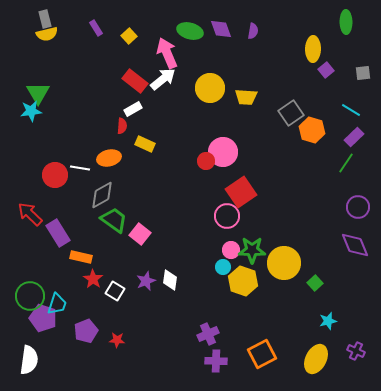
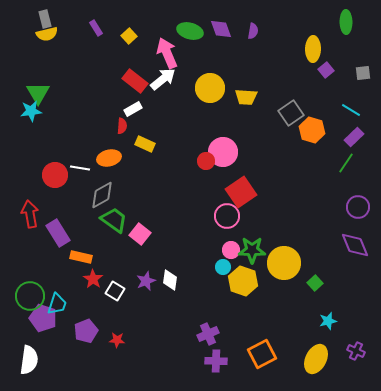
red arrow at (30, 214): rotated 36 degrees clockwise
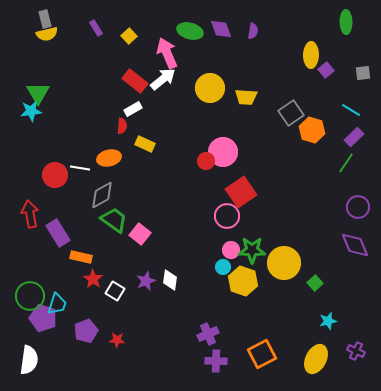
yellow ellipse at (313, 49): moved 2 px left, 6 px down
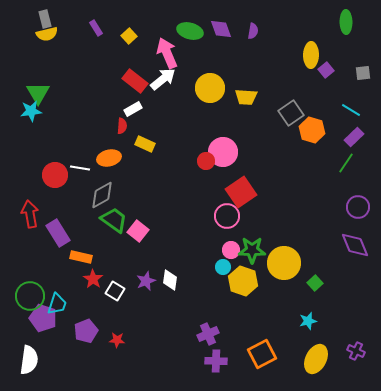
pink square at (140, 234): moved 2 px left, 3 px up
cyan star at (328, 321): moved 20 px left
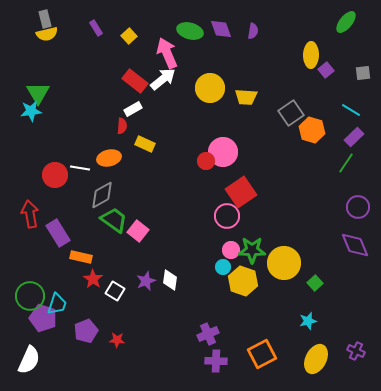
green ellipse at (346, 22): rotated 40 degrees clockwise
white semicircle at (29, 360): rotated 16 degrees clockwise
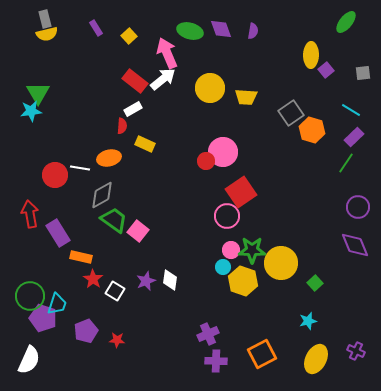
yellow circle at (284, 263): moved 3 px left
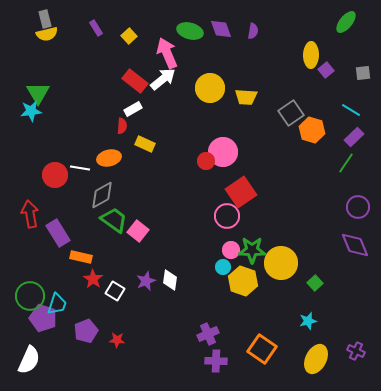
orange square at (262, 354): moved 5 px up; rotated 28 degrees counterclockwise
